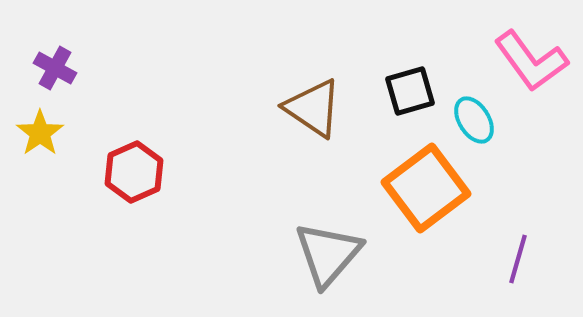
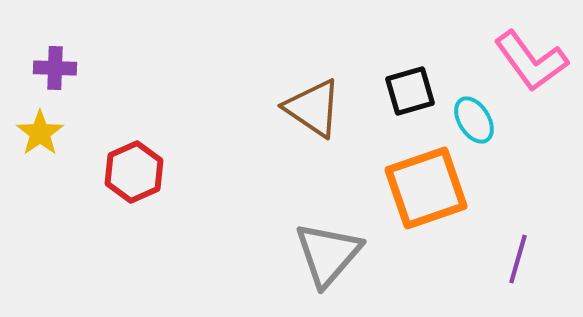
purple cross: rotated 27 degrees counterclockwise
orange square: rotated 18 degrees clockwise
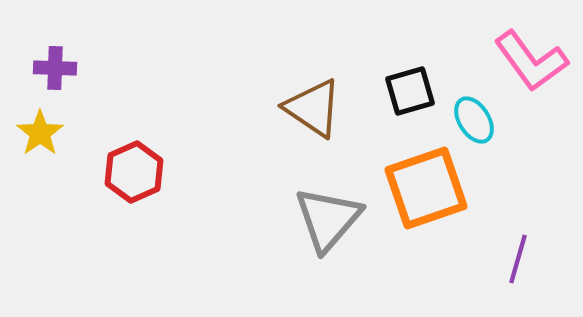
gray triangle: moved 35 px up
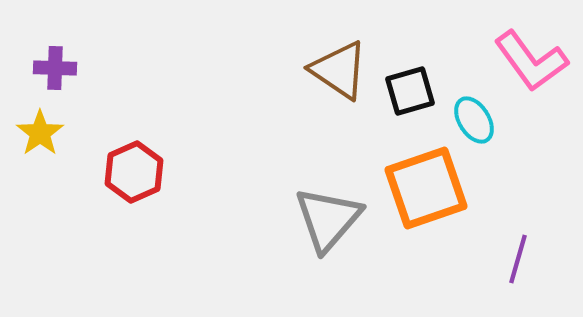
brown triangle: moved 26 px right, 38 px up
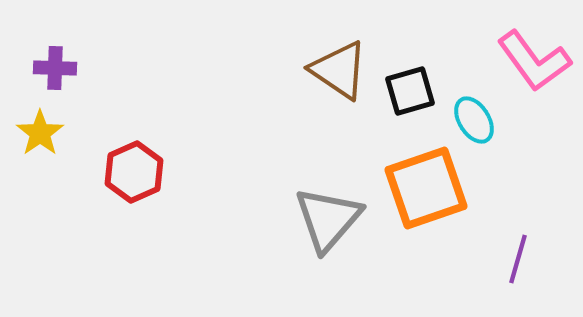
pink L-shape: moved 3 px right
